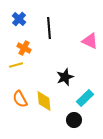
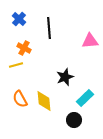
pink triangle: rotated 30 degrees counterclockwise
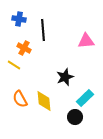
blue cross: rotated 32 degrees counterclockwise
black line: moved 6 px left, 2 px down
pink triangle: moved 4 px left
yellow line: moved 2 px left; rotated 48 degrees clockwise
black circle: moved 1 px right, 3 px up
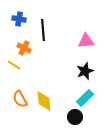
black star: moved 20 px right, 6 px up
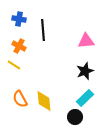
orange cross: moved 5 px left, 2 px up
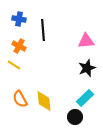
black star: moved 2 px right, 3 px up
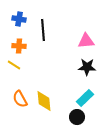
orange cross: rotated 24 degrees counterclockwise
black star: moved 1 px up; rotated 24 degrees clockwise
black circle: moved 2 px right
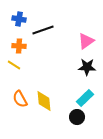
black line: rotated 75 degrees clockwise
pink triangle: rotated 30 degrees counterclockwise
